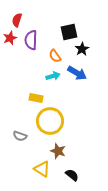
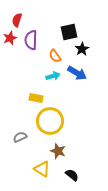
gray semicircle: moved 1 px down; rotated 136 degrees clockwise
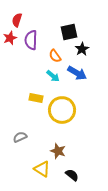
cyan arrow: rotated 56 degrees clockwise
yellow circle: moved 12 px right, 11 px up
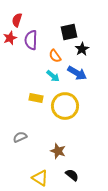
yellow circle: moved 3 px right, 4 px up
yellow triangle: moved 2 px left, 9 px down
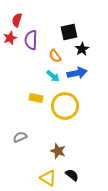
blue arrow: rotated 42 degrees counterclockwise
yellow triangle: moved 8 px right
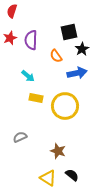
red semicircle: moved 5 px left, 9 px up
orange semicircle: moved 1 px right
cyan arrow: moved 25 px left
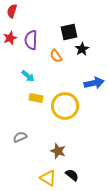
blue arrow: moved 17 px right, 10 px down
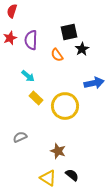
orange semicircle: moved 1 px right, 1 px up
yellow rectangle: rotated 32 degrees clockwise
